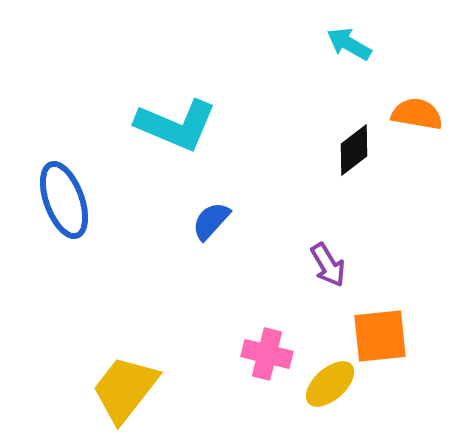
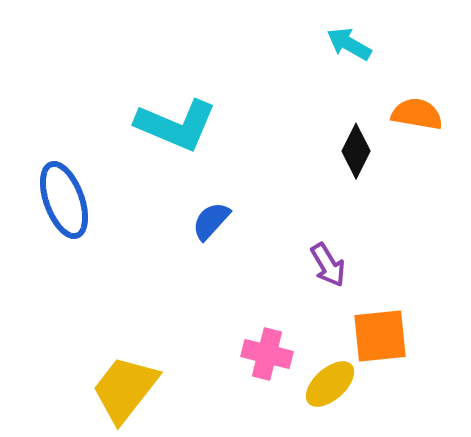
black diamond: moved 2 px right, 1 px down; rotated 26 degrees counterclockwise
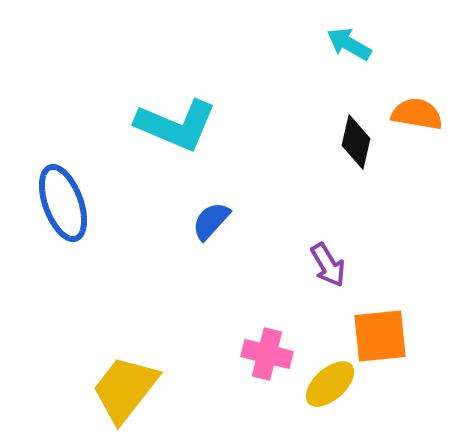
black diamond: moved 9 px up; rotated 14 degrees counterclockwise
blue ellipse: moved 1 px left, 3 px down
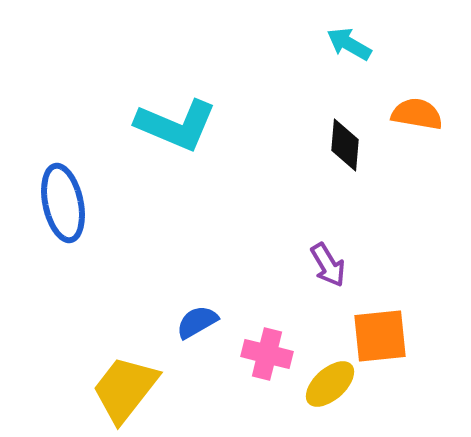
black diamond: moved 11 px left, 3 px down; rotated 8 degrees counterclockwise
blue ellipse: rotated 8 degrees clockwise
blue semicircle: moved 14 px left, 101 px down; rotated 18 degrees clockwise
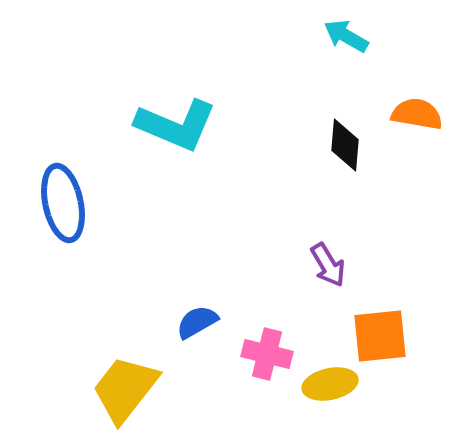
cyan arrow: moved 3 px left, 8 px up
yellow ellipse: rotated 30 degrees clockwise
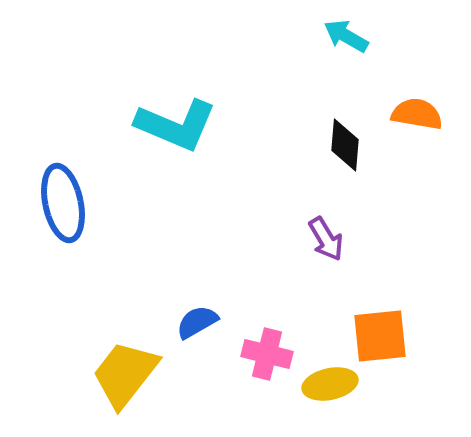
purple arrow: moved 2 px left, 26 px up
yellow trapezoid: moved 15 px up
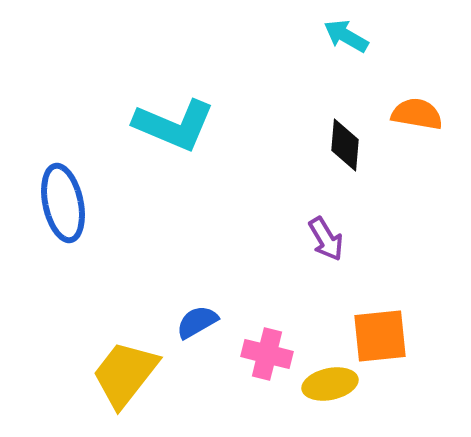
cyan L-shape: moved 2 px left
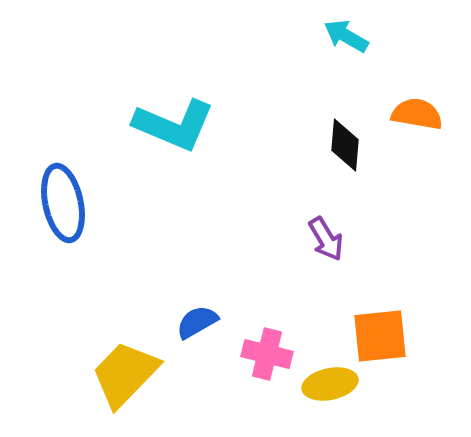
yellow trapezoid: rotated 6 degrees clockwise
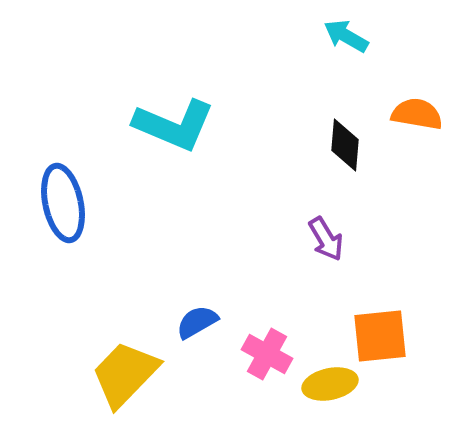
pink cross: rotated 15 degrees clockwise
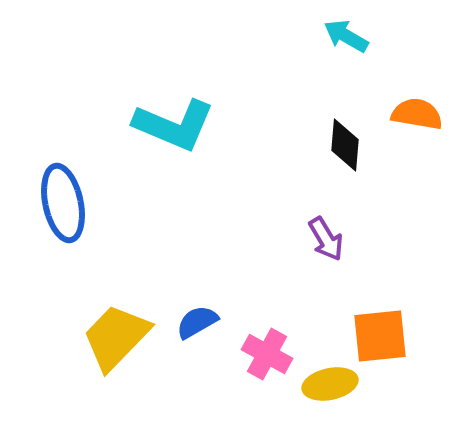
yellow trapezoid: moved 9 px left, 37 px up
